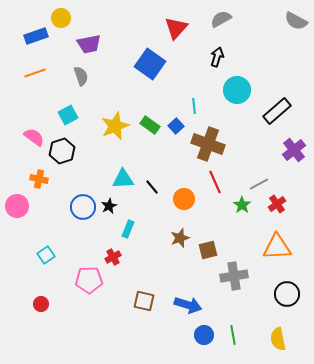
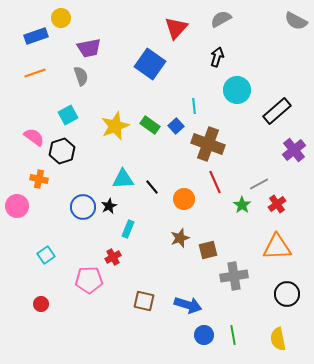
purple trapezoid at (89, 44): moved 4 px down
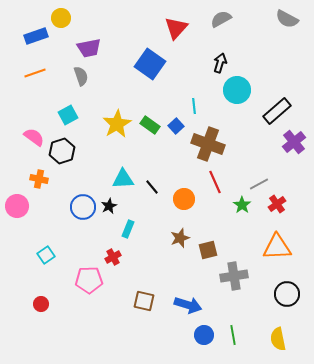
gray semicircle at (296, 21): moved 9 px left, 2 px up
black arrow at (217, 57): moved 3 px right, 6 px down
yellow star at (115, 126): moved 2 px right, 2 px up; rotated 8 degrees counterclockwise
purple cross at (294, 150): moved 8 px up
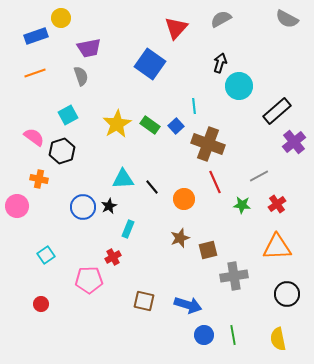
cyan circle at (237, 90): moved 2 px right, 4 px up
gray line at (259, 184): moved 8 px up
green star at (242, 205): rotated 30 degrees counterclockwise
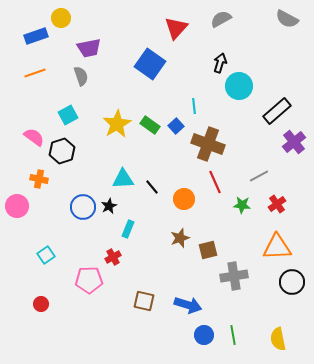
black circle at (287, 294): moved 5 px right, 12 px up
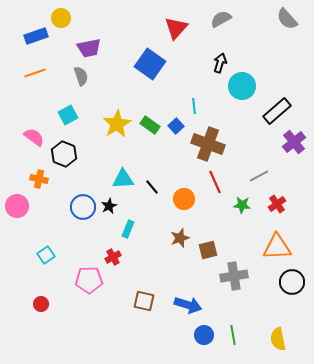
gray semicircle at (287, 19): rotated 20 degrees clockwise
cyan circle at (239, 86): moved 3 px right
black hexagon at (62, 151): moved 2 px right, 3 px down; rotated 20 degrees counterclockwise
